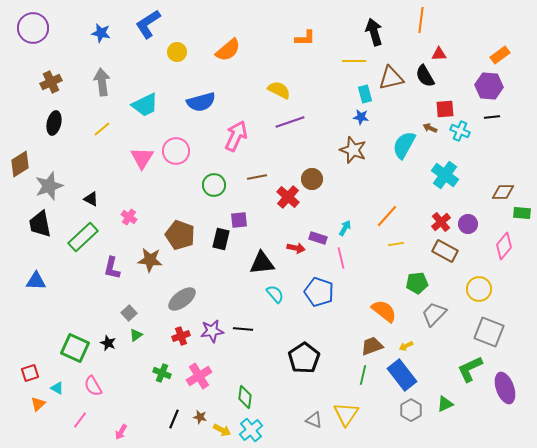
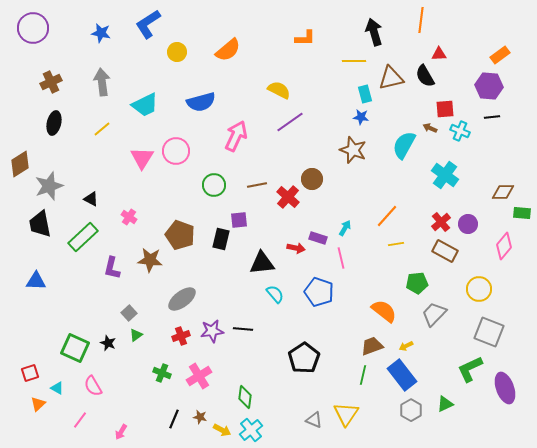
purple line at (290, 122): rotated 16 degrees counterclockwise
brown line at (257, 177): moved 8 px down
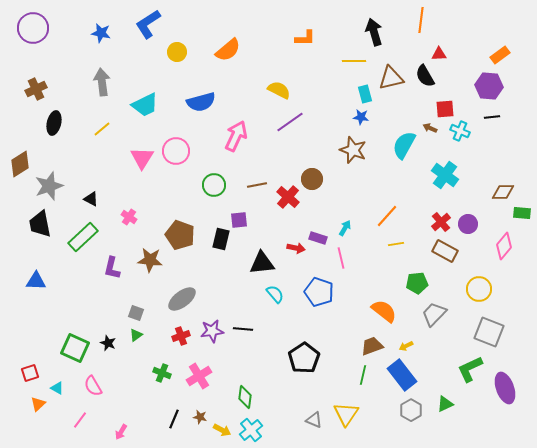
brown cross at (51, 82): moved 15 px left, 7 px down
gray square at (129, 313): moved 7 px right; rotated 28 degrees counterclockwise
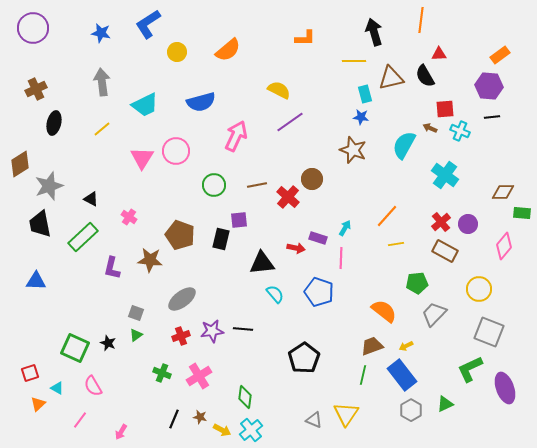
pink line at (341, 258): rotated 15 degrees clockwise
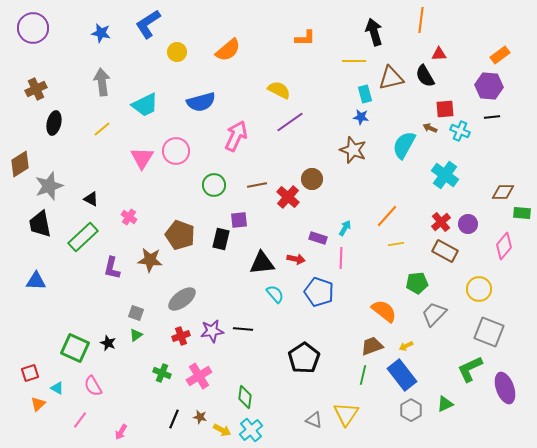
red arrow at (296, 248): moved 11 px down
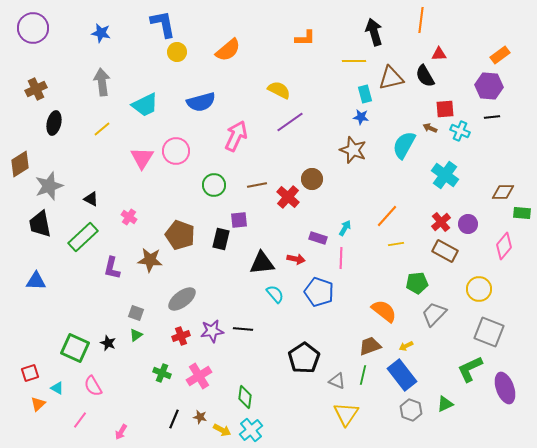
blue L-shape at (148, 24): moved 15 px right; rotated 112 degrees clockwise
brown trapezoid at (372, 346): moved 2 px left
gray hexagon at (411, 410): rotated 10 degrees counterclockwise
gray triangle at (314, 420): moved 23 px right, 39 px up
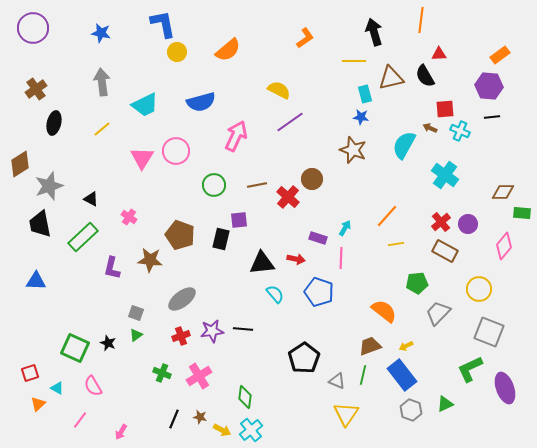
orange L-shape at (305, 38): rotated 35 degrees counterclockwise
brown cross at (36, 89): rotated 10 degrees counterclockwise
gray trapezoid at (434, 314): moved 4 px right, 1 px up
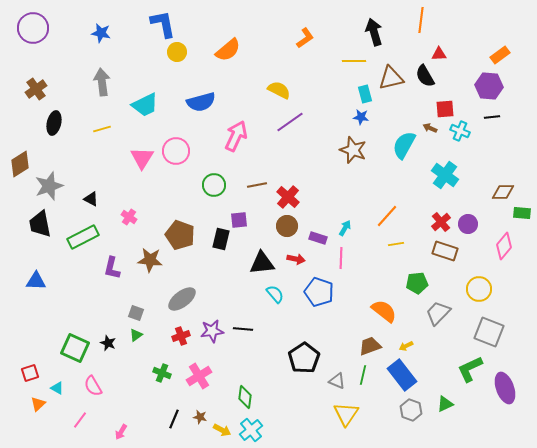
yellow line at (102, 129): rotated 24 degrees clockwise
brown circle at (312, 179): moved 25 px left, 47 px down
green rectangle at (83, 237): rotated 16 degrees clockwise
brown rectangle at (445, 251): rotated 10 degrees counterclockwise
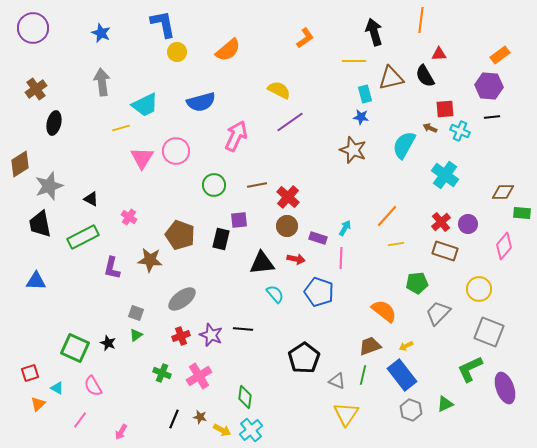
blue star at (101, 33): rotated 12 degrees clockwise
yellow line at (102, 129): moved 19 px right, 1 px up
purple star at (212, 331): moved 1 px left, 4 px down; rotated 30 degrees clockwise
